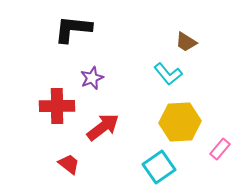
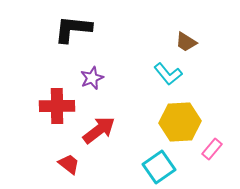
red arrow: moved 4 px left, 3 px down
pink rectangle: moved 8 px left
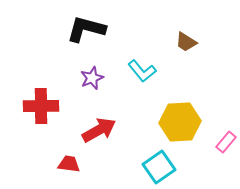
black L-shape: moved 13 px right; rotated 9 degrees clockwise
cyan L-shape: moved 26 px left, 3 px up
red cross: moved 16 px left
red arrow: rotated 8 degrees clockwise
pink rectangle: moved 14 px right, 7 px up
red trapezoid: rotated 30 degrees counterclockwise
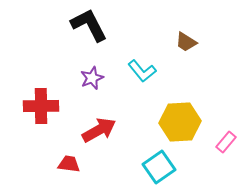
black L-shape: moved 3 px right, 4 px up; rotated 48 degrees clockwise
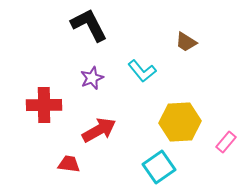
red cross: moved 3 px right, 1 px up
